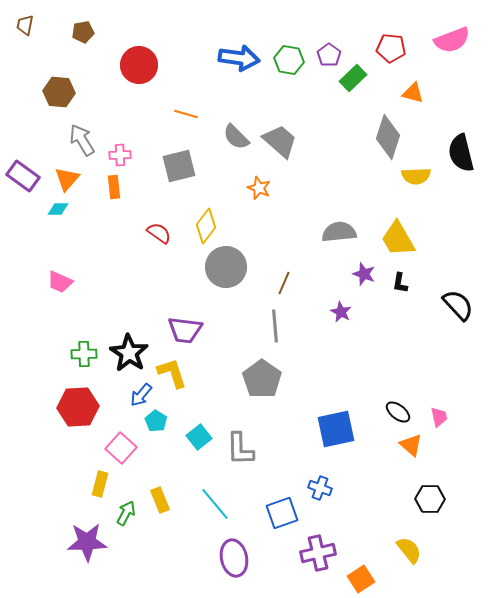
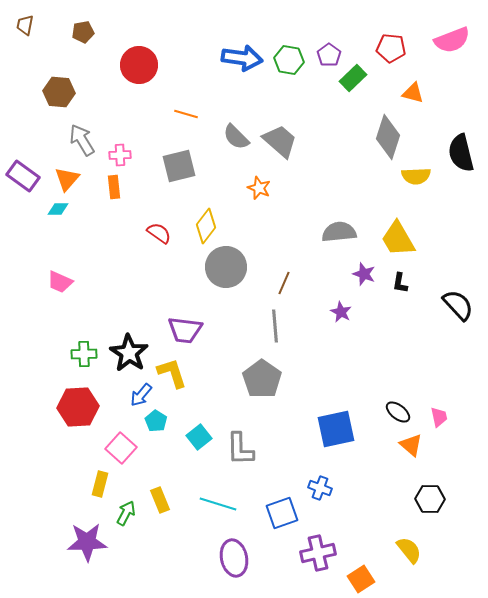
blue arrow at (239, 58): moved 3 px right
cyan line at (215, 504): moved 3 px right; rotated 33 degrees counterclockwise
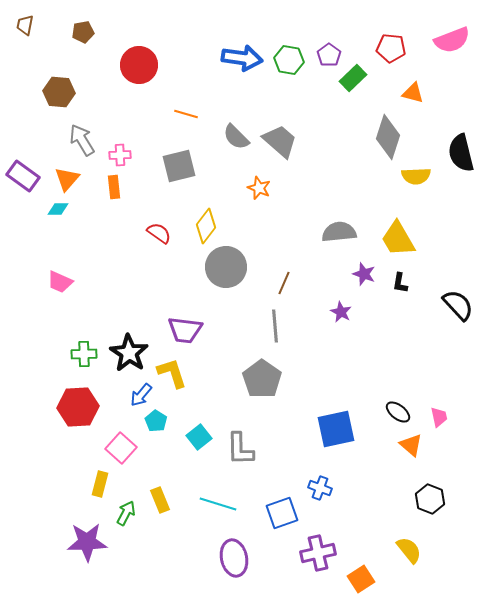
black hexagon at (430, 499): rotated 20 degrees clockwise
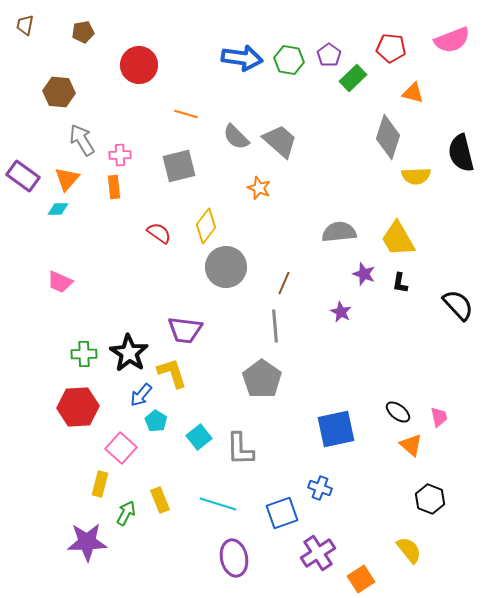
purple cross at (318, 553): rotated 20 degrees counterclockwise
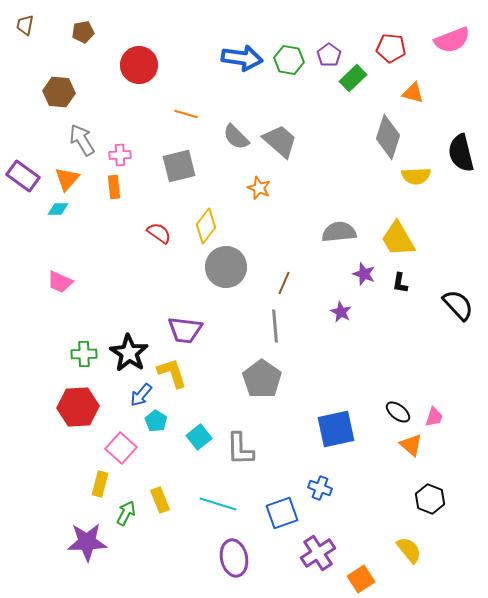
pink trapezoid at (439, 417): moved 5 px left; rotated 30 degrees clockwise
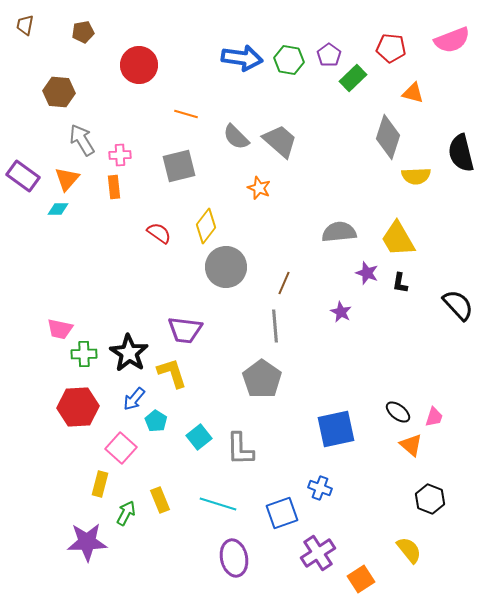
purple star at (364, 274): moved 3 px right, 1 px up
pink trapezoid at (60, 282): moved 47 px down; rotated 12 degrees counterclockwise
blue arrow at (141, 395): moved 7 px left, 4 px down
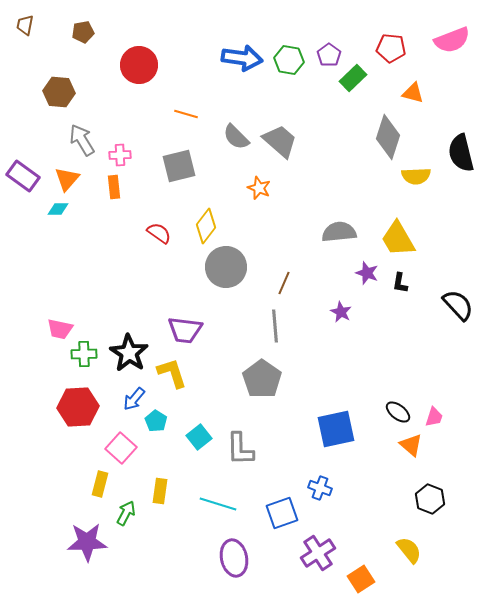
yellow rectangle at (160, 500): moved 9 px up; rotated 30 degrees clockwise
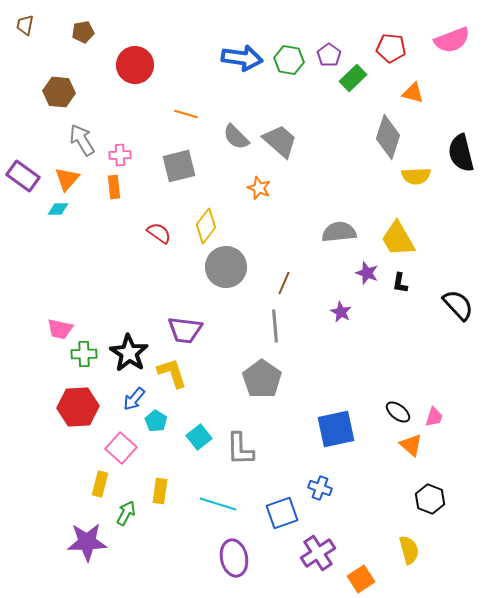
red circle at (139, 65): moved 4 px left
yellow semicircle at (409, 550): rotated 24 degrees clockwise
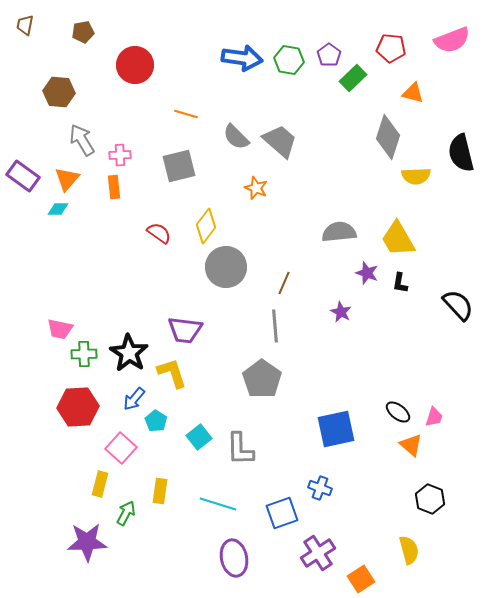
orange star at (259, 188): moved 3 px left
